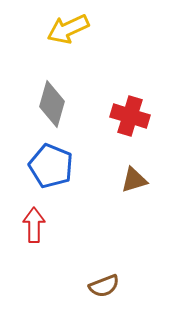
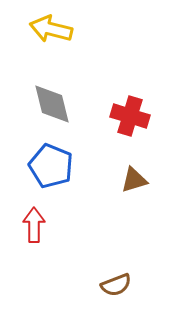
yellow arrow: moved 17 px left; rotated 39 degrees clockwise
gray diamond: rotated 30 degrees counterclockwise
brown semicircle: moved 12 px right, 1 px up
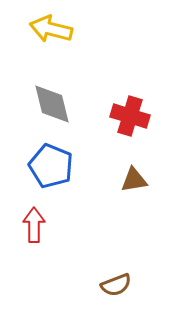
brown triangle: rotated 8 degrees clockwise
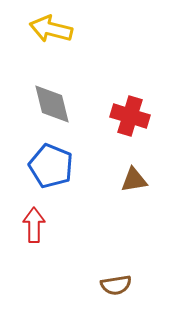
brown semicircle: rotated 12 degrees clockwise
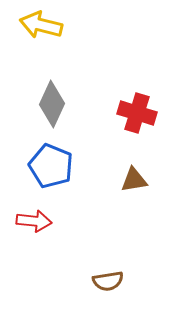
yellow arrow: moved 10 px left, 4 px up
gray diamond: rotated 39 degrees clockwise
red cross: moved 7 px right, 3 px up
red arrow: moved 4 px up; rotated 96 degrees clockwise
brown semicircle: moved 8 px left, 4 px up
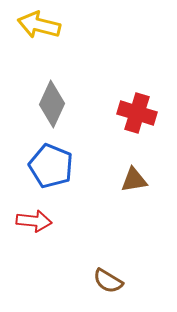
yellow arrow: moved 2 px left
brown semicircle: rotated 40 degrees clockwise
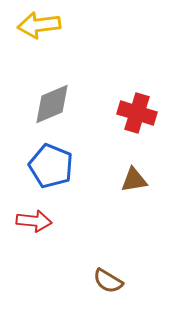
yellow arrow: rotated 21 degrees counterclockwise
gray diamond: rotated 42 degrees clockwise
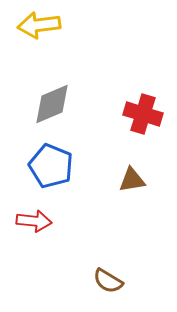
red cross: moved 6 px right, 1 px down
brown triangle: moved 2 px left
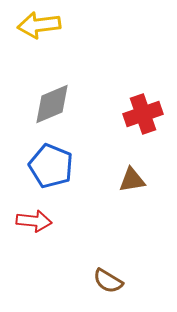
red cross: rotated 36 degrees counterclockwise
